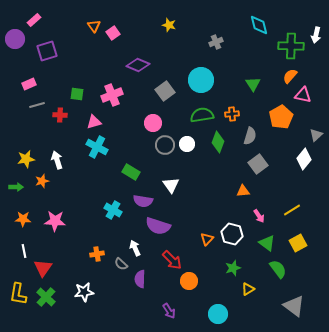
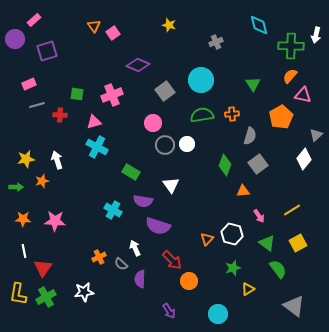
green diamond at (218, 142): moved 7 px right, 23 px down
orange cross at (97, 254): moved 2 px right, 3 px down; rotated 16 degrees counterclockwise
green cross at (46, 297): rotated 18 degrees clockwise
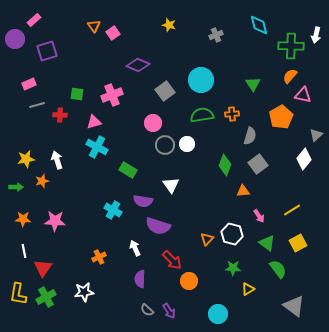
gray cross at (216, 42): moved 7 px up
green rectangle at (131, 172): moved 3 px left, 2 px up
gray semicircle at (121, 264): moved 26 px right, 46 px down
green star at (233, 268): rotated 21 degrees clockwise
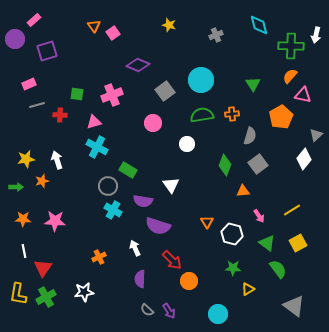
gray circle at (165, 145): moved 57 px left, 41 px down
orange triangle at (207, 239): moved 17 px up; rotated 16 degrees counterclockwise
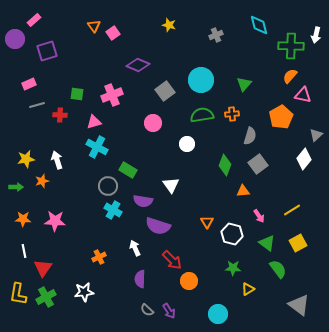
green triangle at (253, 84): moved 9 px left; rotated 14 degrees clockwise
gray triangle at (294, 306): moved 5 px right, 1 px up
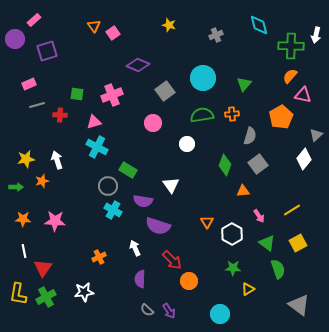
cyan circle at (201, 80): moved 2 px right, 2 px up
white hexagon at (232, 234): rotated 15 degrees clockwise
green semicircle at (278, 269): rotated 18 degrees clockwise
cyan circle at (218, 314): moved 2 px right
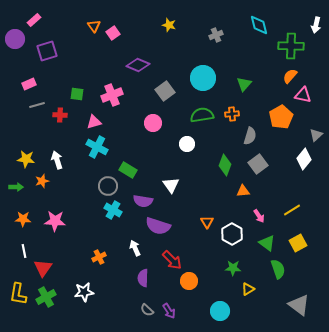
white arrow at (316, 35): moved 10 px up
yellow star at (26, 159): rotated 18 degrees clockwise
purple semicircle at (140, 279): moved 3 px right, 1 px up
cyan circle at (220, 314): moved 3 px up
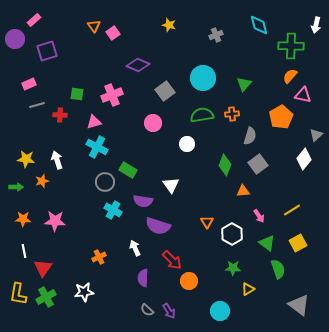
gray circle at (108, 186): moved 3 px left, 4 px up
